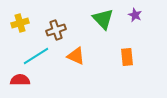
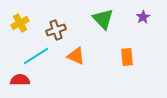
purple star: moved 8 px right, 2 px down; rotated 16 degrees clockwise
yellow cross: rotated 12 degrees counterclockwise
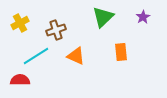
green triangle: moved 2 px up; rotated 30 degrees clockwise
orange rectangle: moved 6 px left, 5 px up
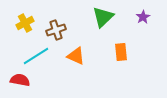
yellow cross: moved 5 px right
red semicircle: rotated 12 degrees clockwise
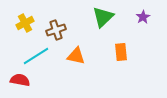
orange triangle: rotated 12 degrees counterclockwise
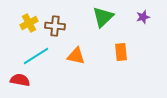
purple star: rotated 16 degrees clockwise
yellow cross: moved 4 px right
brown cross: moved 1 px left, 4 px up; rotated 24 degrees clockwise
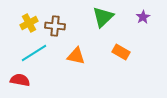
purple star: rotated 16 degrees counterclockwise
orange rectangle: rotated 54 degrees counterclockwise
cyan line: moved 2 px left, 3 px up
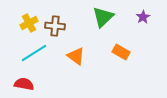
orange triangle: rotated 24 degrees clockwise
red semicircle: moved 4 px right, 4 px down
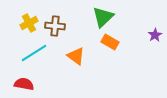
purple star: moved 12 px right, 18 px down
orange rectangle: moved 11 px left, 10 px up
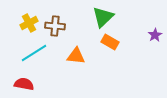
orange triangle: rotated 30 degrees counterclockwise
